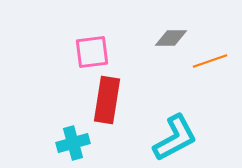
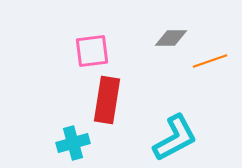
pink square: moved 1 px up
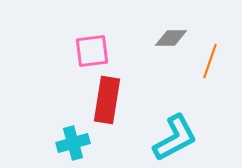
orange line: rotated 52 degrees counterclockwise
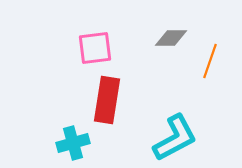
pink square: moved 3 px right, 3 px up
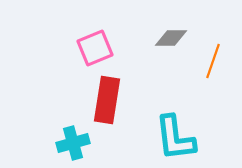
pink square: rotated 15 degrees counterclockwise
orange line: moved 3 px right
cyan L-shape: rotated 111 degrees clockwise
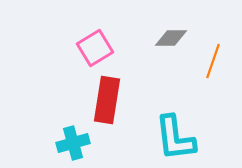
pink square: rotated 9 degrees counterclockwise
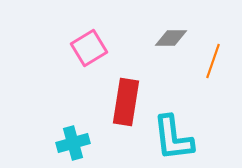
pink square: moved 6 px left
red rectangle: moved 19 px right, 2 px down
cyan L-shape: moved 2 px left
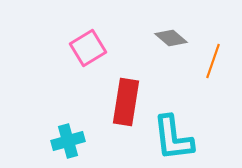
gray diamond: rotated 40 degrees clockwise
pink square: moved 1 px left
cyan cross: moved 5 px left, 2 px up
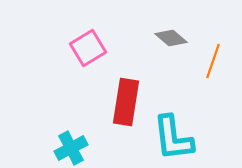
cyan cross: moved 3 px right, 7 px down; rotated 12 degrees counterclockwise
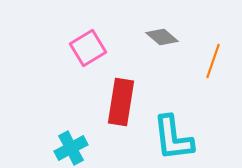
gray diamond: moved 9 px left, 1 px up
red rectangle: moved 5 px left
